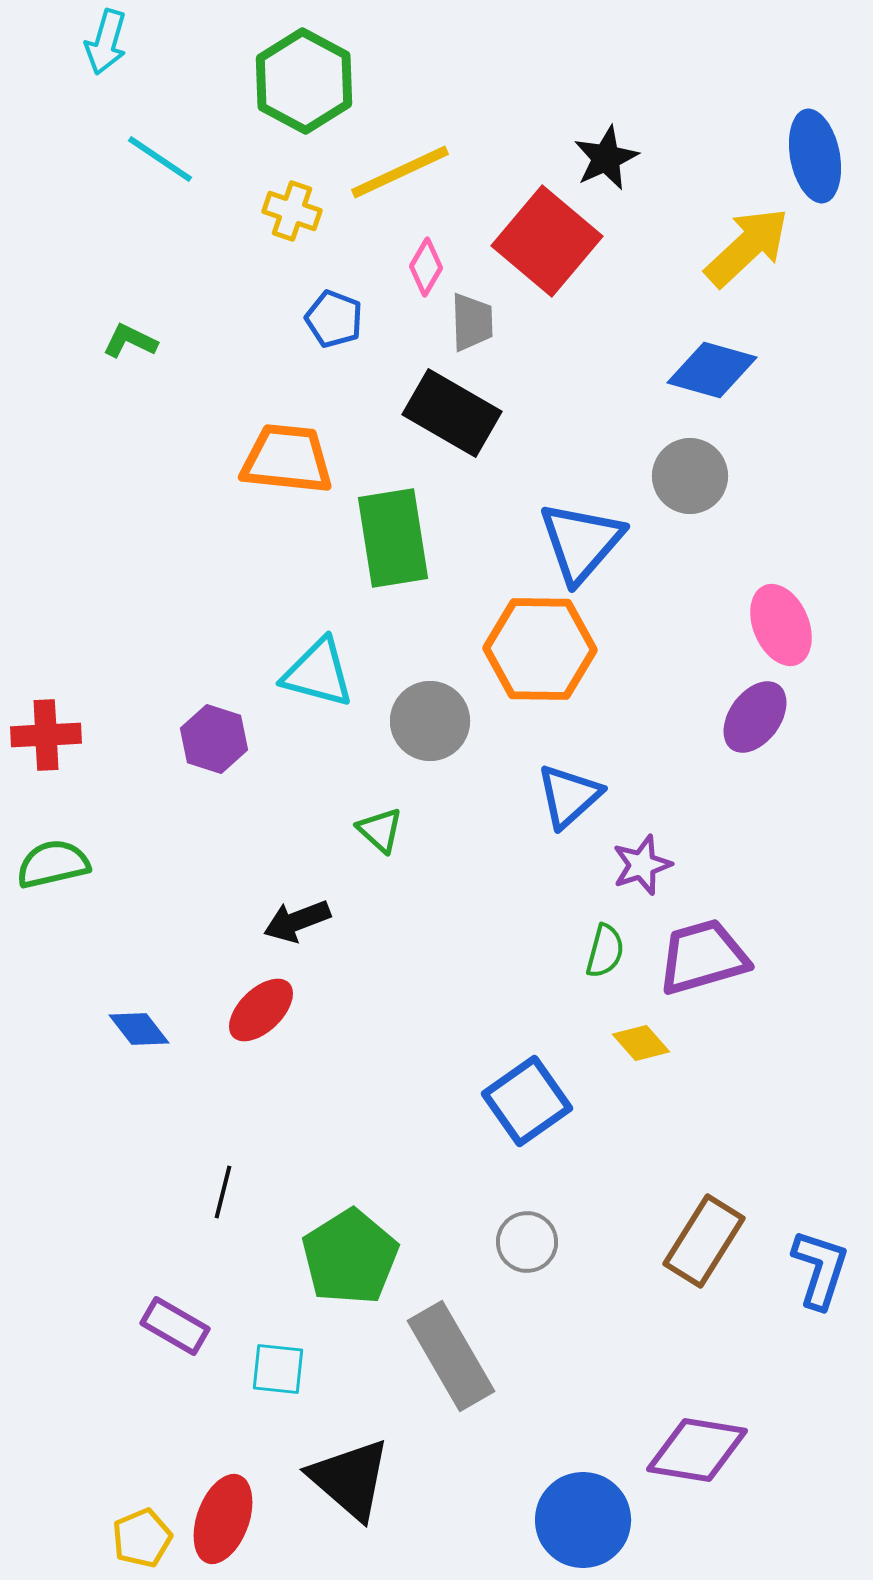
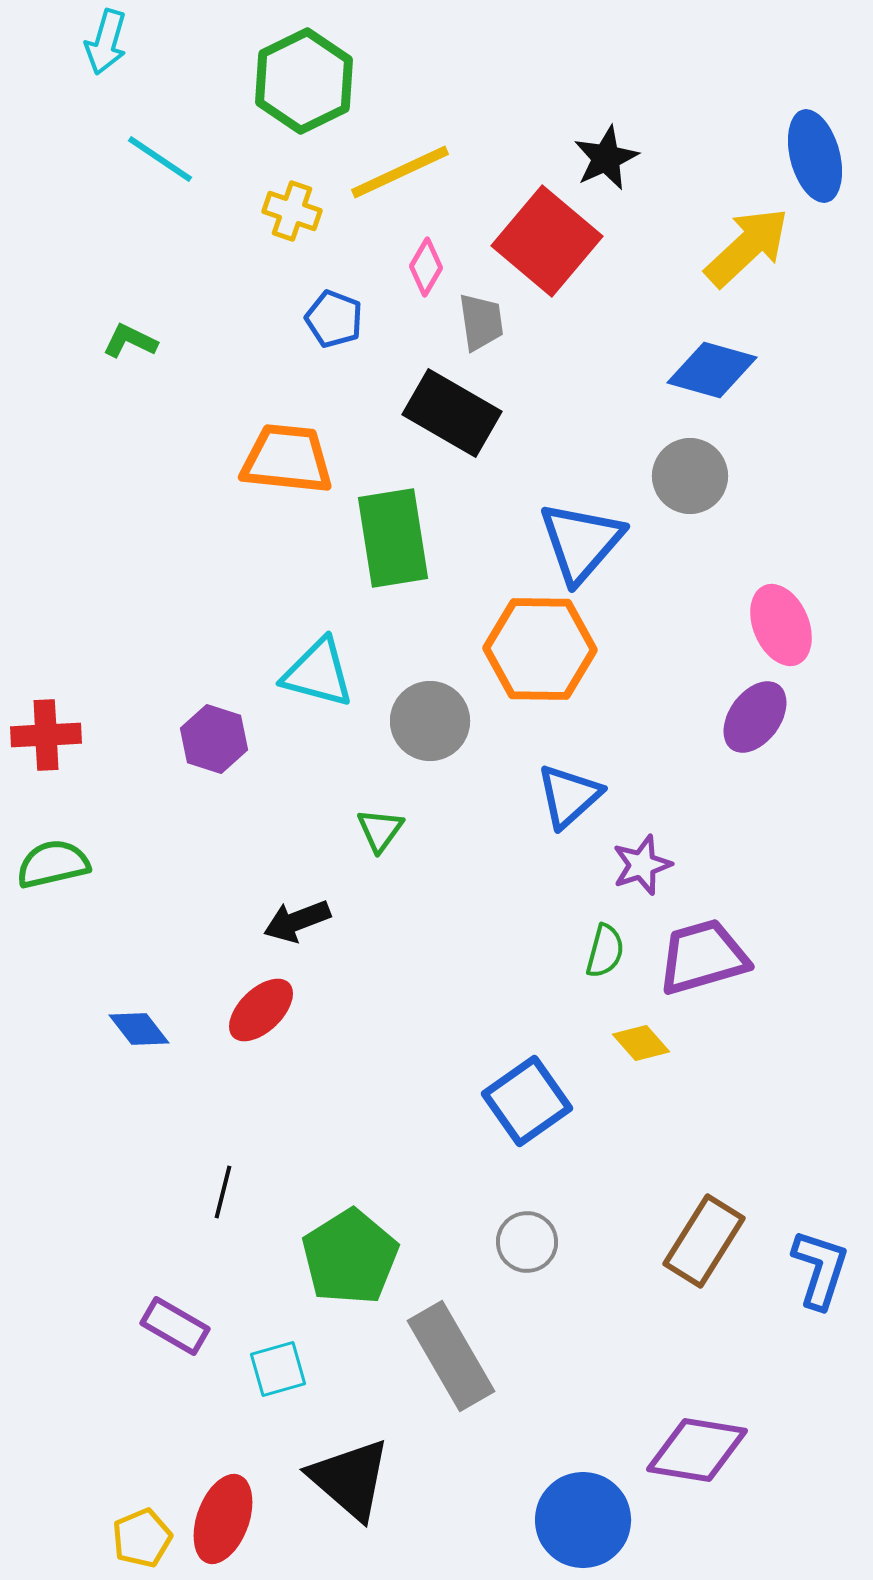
green hexagon at (304, 81): rotated 6 degrees clockwise
blue ellipse at (815, 156): rotated 4 degrees counterclockwise
gray trapezoid at (472, 322): moved 9 px right; rotated 6 degrees counterclockwise
green triangle at (380, 830): rotated 24 degrees clockwise
cyan square at (278, 1369): rotated 22 degrees counterclockwise
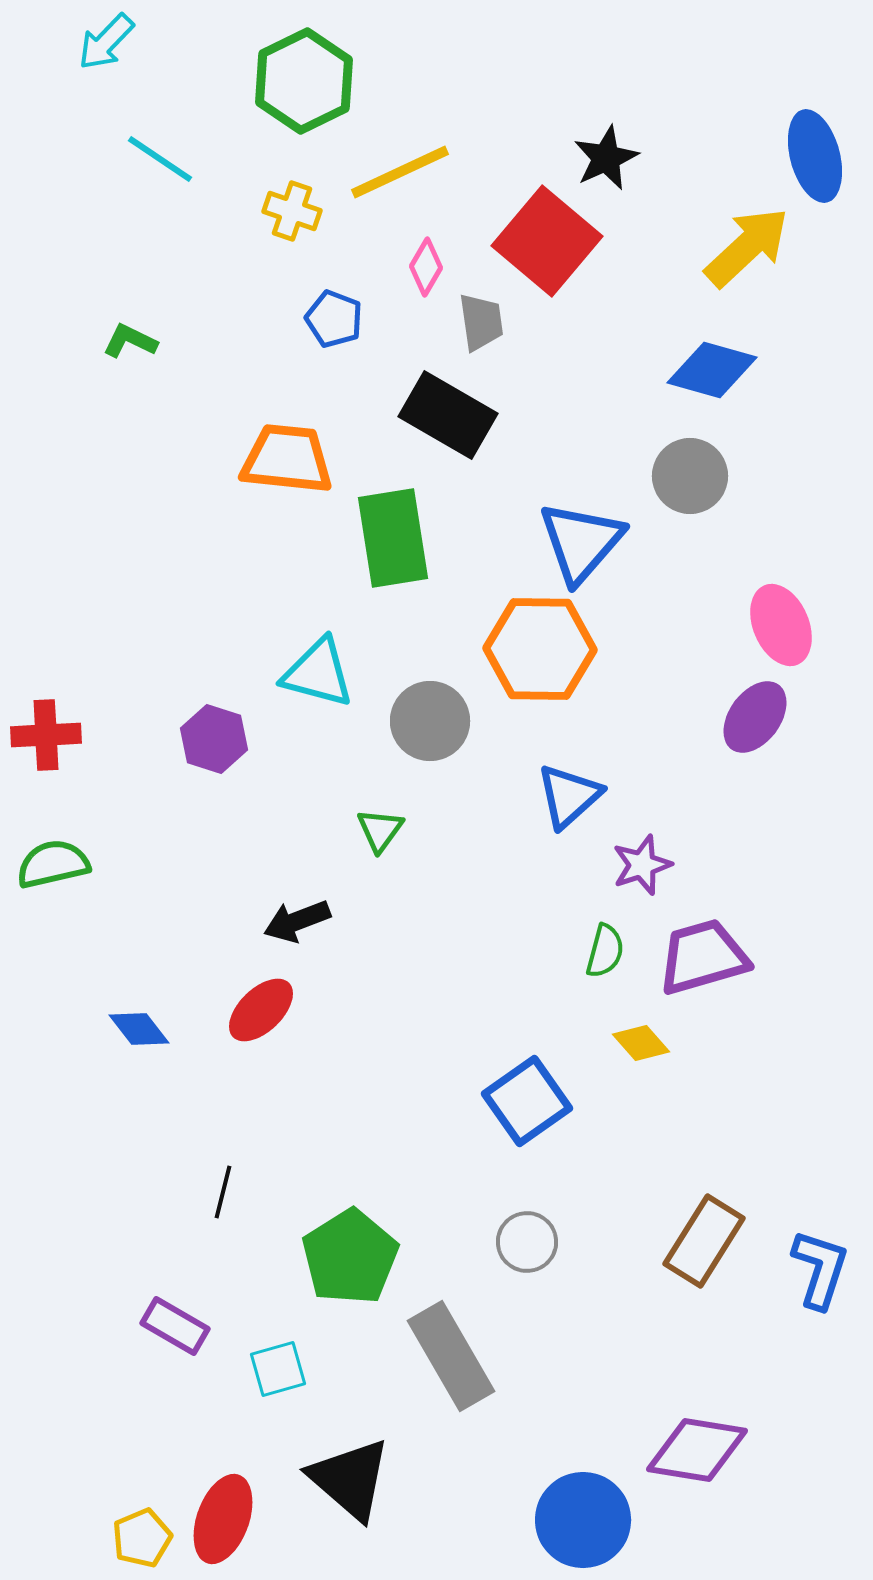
cyan arrow at (106, 42): rotated 28 degrees clockwise
black rectangle at (452, 413): moved 4 px left, 2 px down
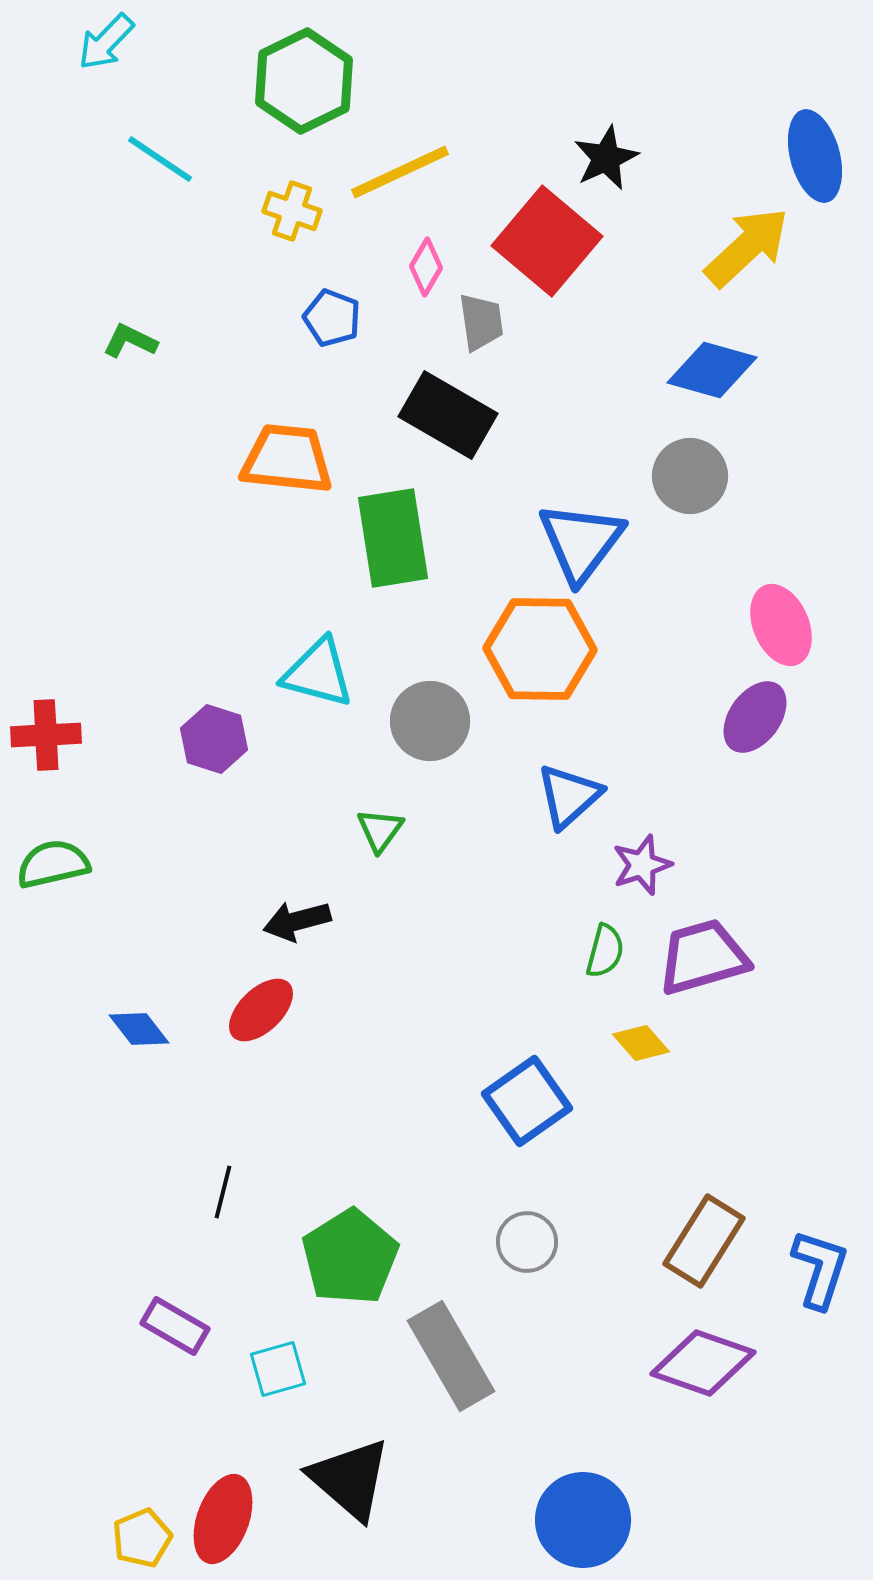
blue pentagon at (334, 319): moved 2 px left, 1 px up
blue triangle at (581, 542): rotated 4 degrees counterclockwise
black arrow at (297, 921): rotated 6 degrees clockwise
purple diamond at (697, 1450): moved 6 px right, 87 px up; rotated 10 degrees clockwise
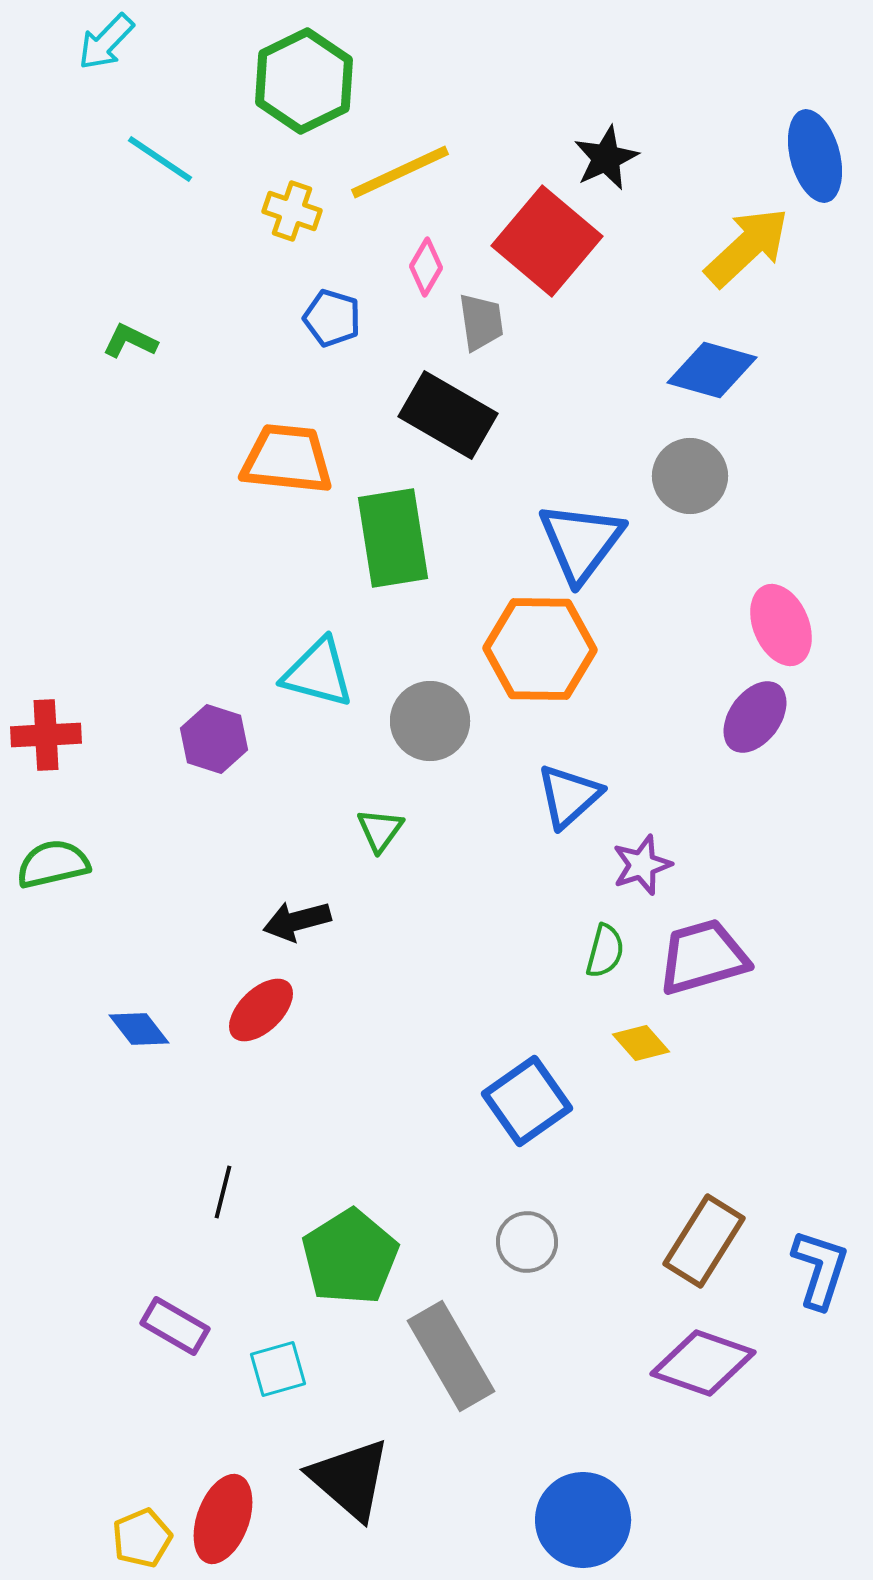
blue pentagon at (332, 318): rotated 4 degrees counterclockwise
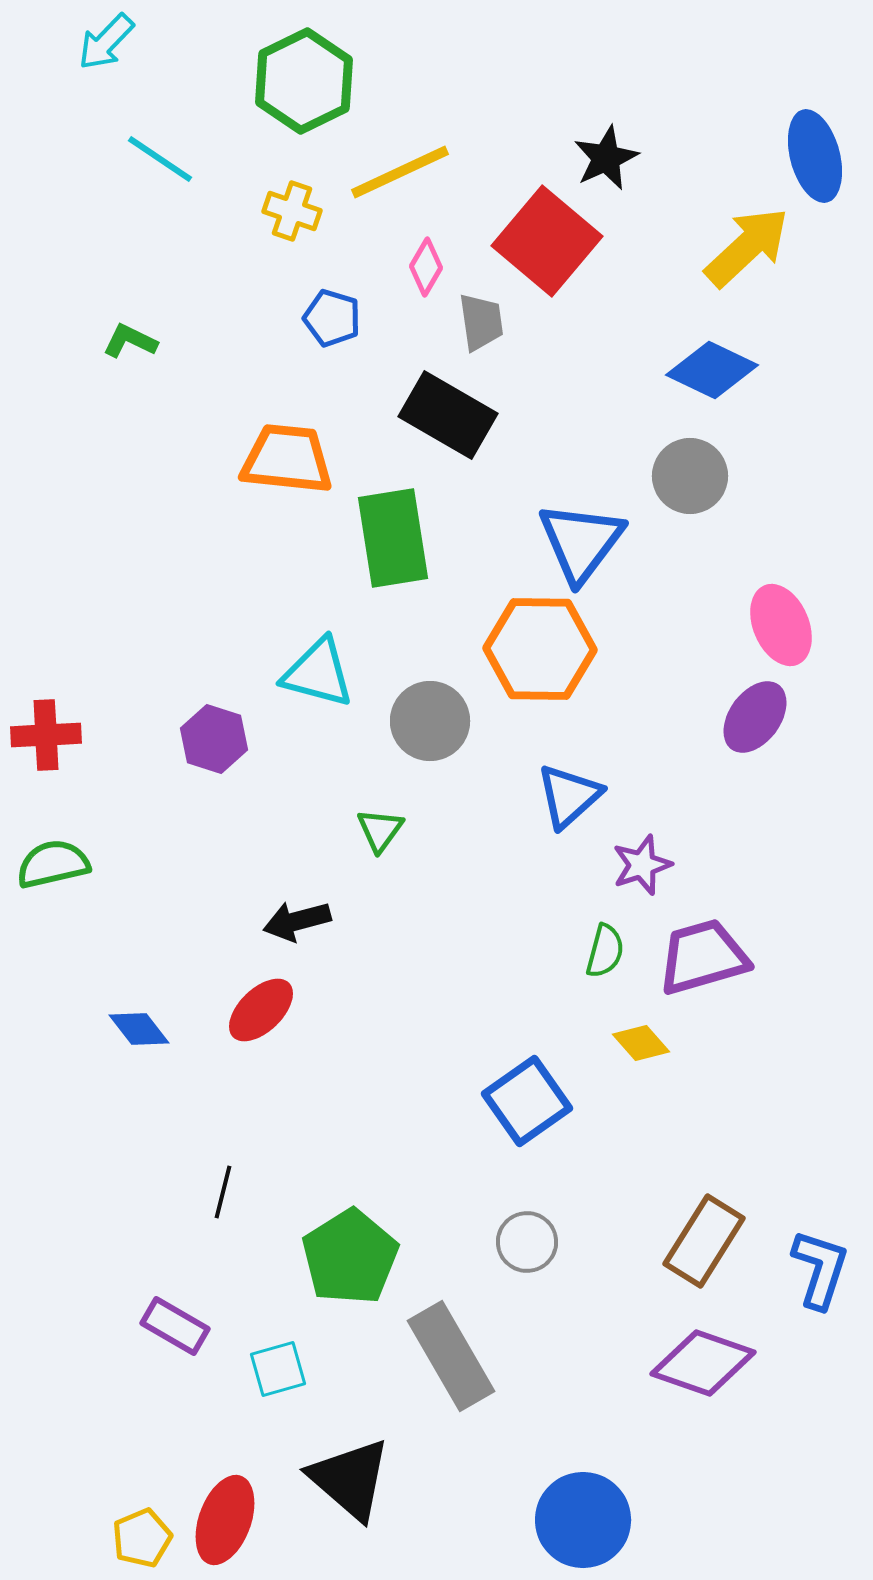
blue diamond at (712, 370): rotated 10 degrees clockwise
red ellipse at (223, 1519): moved 2 px right, 1 px down
